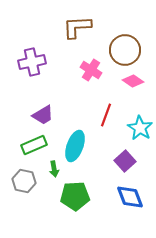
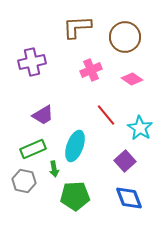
brown circle: moved 13 px up
pink cross: rotated 35 degrees clockwise
pink diamond: moved 1 px left, 2 px up
red line: rotated 60 degrees counterclockwise
green rectangle: moved 1 px left, 4 px down
blue diamond: moved 1 px left, 1 px down
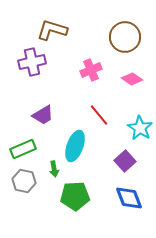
brown L-shape: moved 25 px left, 3 px down; rotated 20 degrees clockwise
red line: moved 7 px left
green rectangle: moved 10 px left
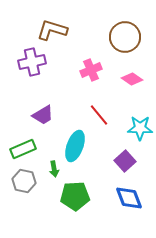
cyan star: rotated 30 degrees counterclockwise
